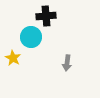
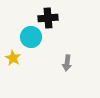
black cross: moved 2 px right, 2 px down
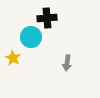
black cross: moved 1 px left
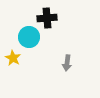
cyan circle: moved 2 px left
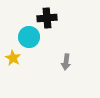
gray arrow: moved 1 px left, 1 px up
